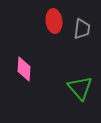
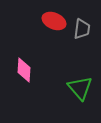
red ellipse: rotated 60 degrees counterclockwise
pink diamond: moved 1 px down
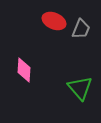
gray trapezoid: moved 1 px left; rotated 15 degrees clockwise
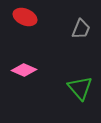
red ellipse: moved 29 px left, 4 px up
pink diamond: rotated 70 degrees counterclockwise
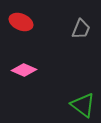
red ellipse: moved 4 px left, 5 px down
green triangle: moved 3 px right, 17 px down; rotated 12 degrees counterclockwise
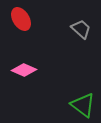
red ellipse: moved 3 px up; rotated 35 degrees clockwise
gray trapezoid: rotated 70 degrees counterclockwise
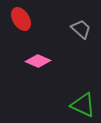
pink diamond: moved 14 px right, 9 px up
green triangle: rotated 12 degrees counterclockwise
